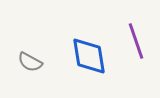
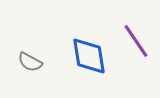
purple line: rotated 15 degrees counterclockwise
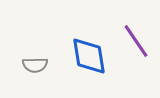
gray semicircle: moved 5 px right, 3 px down; rotated 30 degrees counterclockwise
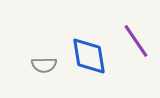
gray semicircle: moved 9 px right
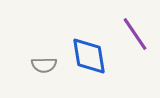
purple line: moved 1 px left, 7 px up
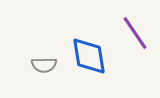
purple line: moved 1 px up
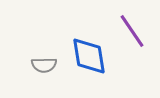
purple line: moved 3 px left, 2 px up
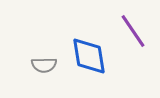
purple line: moved 1 px right
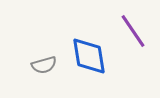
gray semicircle: rotated 15 degrees counterclockwise
